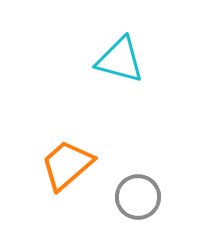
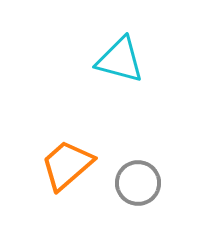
gray circle: moved 14 px up
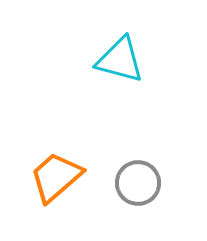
orange trapezoid: moved 11 px left, 12 px down
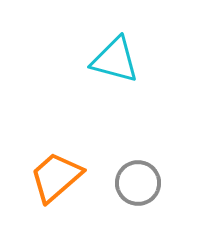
cyan triangle: moved 5 px left
